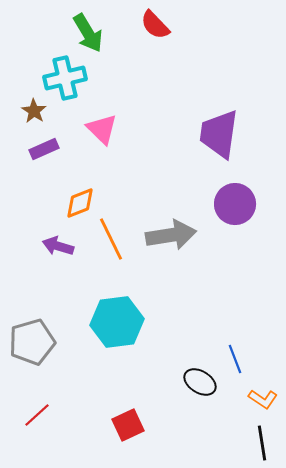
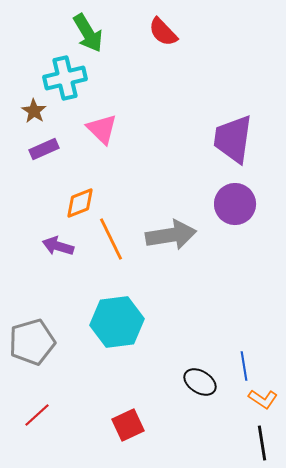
red semicircle: moved 8 px right, 7 px down
purple trapezoid: moved 14 px right, 5 px down
blue line: moved 9 px right, 7 px down; rotated 12 degrees clockwise
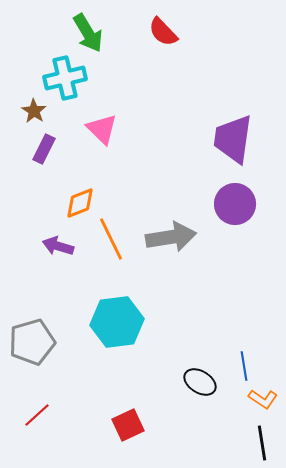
purple rectangle: rotated 40 degrees counterclockwise
gray arrow: moved 2 px down
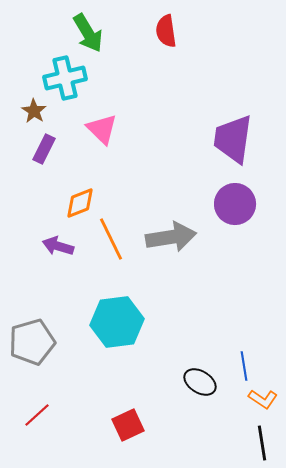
red semicircle: moved 3 px right, 1 px up; rotated 36 degrees clockwise
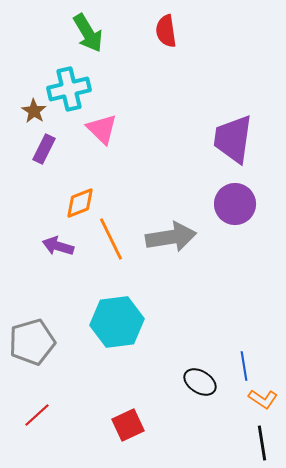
cyan cross: moved 4 px right, 11 px down
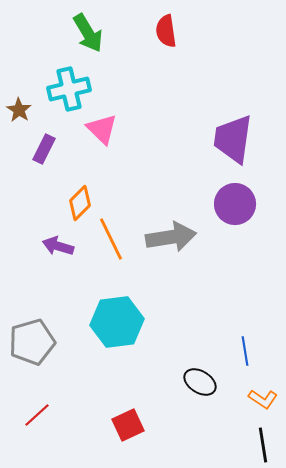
brown star: moved 15 px left, 1 px up
orange diamond: rotated 24 degrees counterclockwise
blue line: moved 1 px right, 15 px up
black line: moved 1 px right, 2 px down
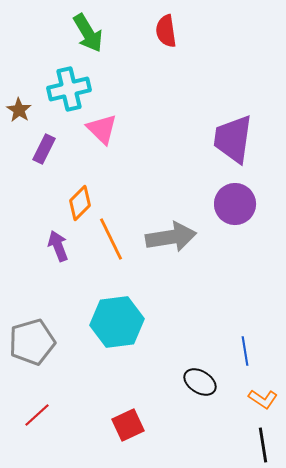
purple arrow: rotated 52 degrees clockwise
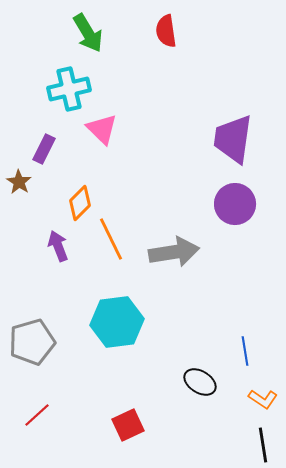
brown star: moved 72 px down
gray arrow: moved 3 px right, 15 px down
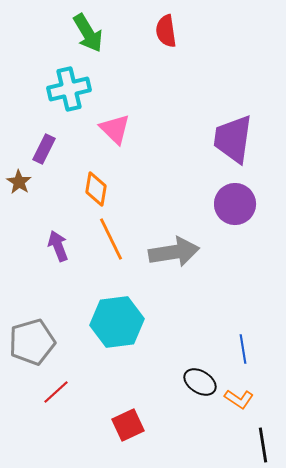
pink triangle: moved 13 px right
orange diamond: moved 16 px right, 14 px up; rotated 36 degrees counterclockwise
blue line: moved 2 px left, 2 px up
orange L-shape: moved 24 px left
red line: moved 19 px right, 23 px up
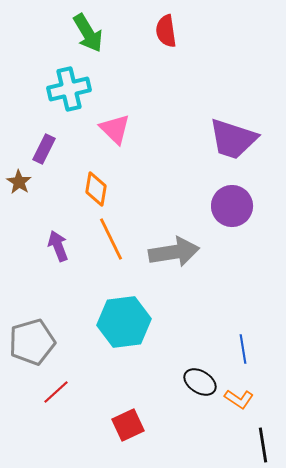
purple trapezoid: rotated 80 degrees counterclockwise
purple circle: moved 3 px left, 2 px down
cyan hexagon: moved 7 px right
